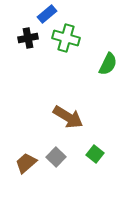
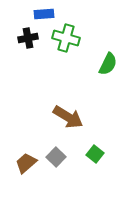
blue rectangle: moved 3 px left; rotated 36 degrees clockwise
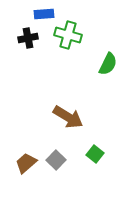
green cross: moved 2 px right, 3 px up
gray square: moved 3 px down
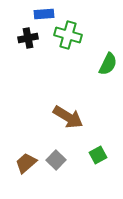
green square: moved 3 px right, 1 px down; rotated 24 degrees clockwise
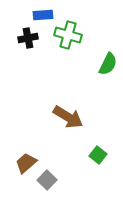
blue rectangle: moved 1 px left, 1 px down
green square: rotated 24 degrees counterclockwise
gray square: moved 9 px left, 20 px down
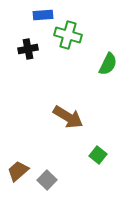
black cross: moved 11 px down
brown trapezoid: moved 8 px left, 8 px down
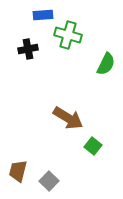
green semicircle: moved 2 px left
brown arrow: moved 1 px down
green square: moved 5 px left, 9 px up
brown trapezoid: rotated 35 degrees counterclockwise
gray square: moved 2 px right, 1 px down
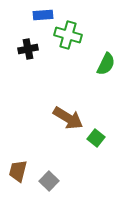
green square: moved 3 px right, 8 px up
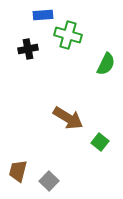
green square: moved 4 px right, 4 px down
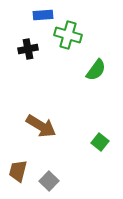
green semicircle: moved 10 px left, 6 px down; rotated 10 degrees clockwise
brown arrow: moved 27 px left, 8 px down
